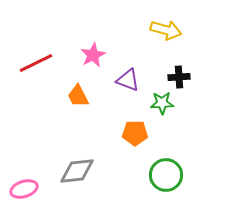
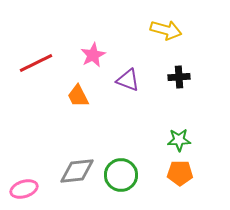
green star: moved 17 px right, 37 px down
orange pentagon: moved 45 px right, 40 px down
green circle: moved 45 px left
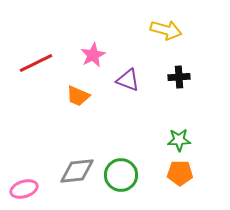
orange trapezoid: rotated 40 degrees counterclockwise
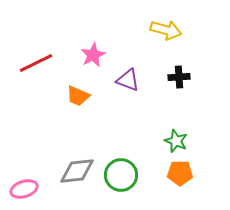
green star: moved 3 px left, 1 px down; rotated 25 degrees clockwise
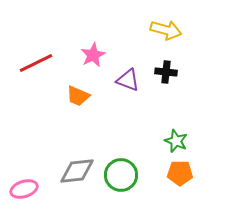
black cross: moved 13 px left, 5 px up; rotated 10 degrees clockwise
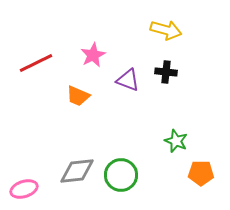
orange pentagon: moved 21 px right
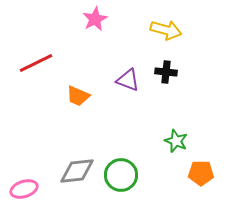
pink star: moved 2 px right, 36 px up
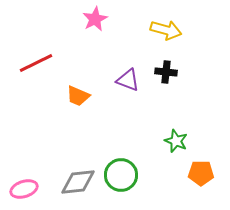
gray diamond: moved 1 px right, 11 px down
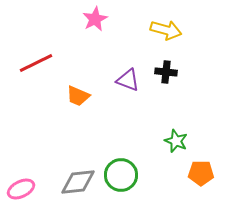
pink ellipse: moved 3 px left; rotated 8 degrees counterclockwise
